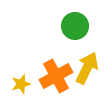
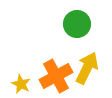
green circle: moved 2 px right, 2 px up
yellow star: rotated 30 degrees counterclockwise
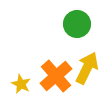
orange cross: rotated 12 degrees counterclockwise
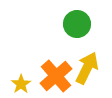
yellow star: rotated 12 degrees clockwise
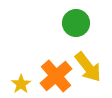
green circle: moved 1 px left, 1 px up
yellow arrow: moved 1 px right, 1 px up; rotated 116 degrees clockwise
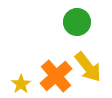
green circle: moved 1 px right, 1 px up
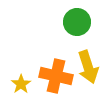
yellow arrow: rotated 20 degrees clockwise
orange cross: rotated 36 degrees counterclockwise
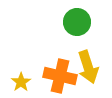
orange cross: moved 4 px right
yellow star: moved 2 px up
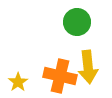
yellow arrow: rotated 12 degrees clockwise
yellow star: moved 3 px left
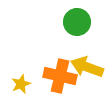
yellow arrow: moved 1 px left; rotated 116 degrees clockwise
yellow star: moved 3 px right, 2 px down; rotated 12 degrees clockwise
